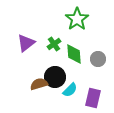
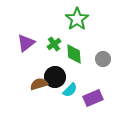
gray circle: moved 5 px right
purple rectangle: rotated 54 degrees clockwise
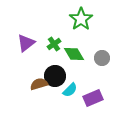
green star: moved 4 px right
green diamond: rotated 25 degrees counterclockwise
gray circle: moved 1 px left, 1 px up
black circle: moved 1 px up
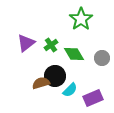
green cross: moved 3 px left, 1 px down
brown semicircle: moved 2 px right, 1 px up
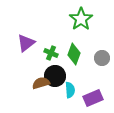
green cross: moved 8 px down; rotated 32 degrees counterclockwise
green diamond: rotated 50 degrees clockwise
cyan semicircle: rotated 49 degrees counterclockwise
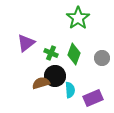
green star: moved 3 px left, 1 px up
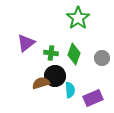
green cross: rotated 16 degrees counterclockwise
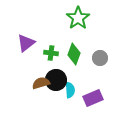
gray circle: moved 2 px left
black circle: moved 1 px right, 4 px down
